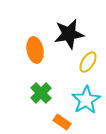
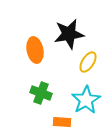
green cross: rotated 25 degrees counterclockwise
orange rectangle: rotated 30 degrees counterclockwise
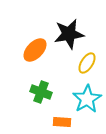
orange ellipse: rotated 55 degrees clockwise
yellow ellipse: moved 1 px left, 1 px down
green cross: moved 1 px up
cyan star: moved 1 px right, 1 px up
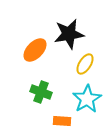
yellow ellipse: moved 2 px left, 1 px down
orange rectangle: moved 1 px up
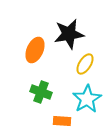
orange ellipse: rotated 20 degrees counterclockwise
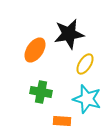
orange ellipse: rotated 10 degrees clockwise
green cross: rotated 10 degrees counterclockwise
cyan star: rotated 24 degrees counterclockwise
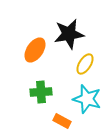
green cross: rotated 15 degrees counterclockwise
orange rectangle: rotated 24 degrees clockwise
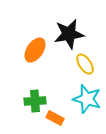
yellow ellipse: rotated 65 degrees counterclockwise
green cross: moved 6 px left, 9 px down
orange rectangle: moved 7 px left, 3 px up
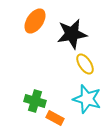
black star: moved 3 px right
orange ellipse: moved 29 px up
green cross: rotated 20 degrees clockwise
